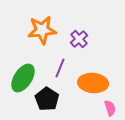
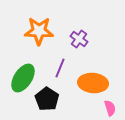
orange star: moved 3 px left, 1 px down; rotated 8 degrees clockwise
purple cross: rotated 12 degrees counterclockwise
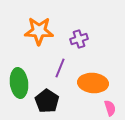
purple cross: rotated 36 degrees clockwise
green ellipse: moved 4 px left, 5 px down; rotated 40 degrees counterclockwise
black pentagon: moved 2 px down
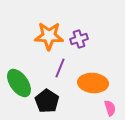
orange star: moved 10 px right, 5 px down
green ellipse: rotated 28 degrees counterclockwise
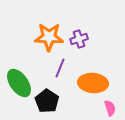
orange star: moved 1 px down
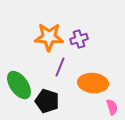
purple line: moved 1 px up
green ellipse: moved 2 px down
black pentagon: rotated 15 degrees counterclockwise
pink semicircle: moved 2 px right, 1 px up
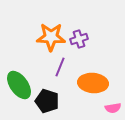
orange star: moved 2 px right
pink semicircle: moved 1 px right, 1 px down; rotated 98 degrees clockwise
